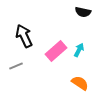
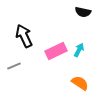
pink rectangle: rotated 15 degrees clockwise
gray line: moved 2 px left
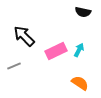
black arrow: rotated 20 degrees counterclockwise
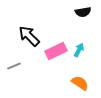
black semicircle: rotated 21 degrees counterclockwise
black arrow: moved 5 px right
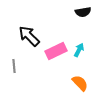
gray line: rotated 72 degrees counterclockwise
orange semicircle: rotated 12 degrees clockwise
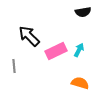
orange semicircle: rotated 30 degrees counterclockwise
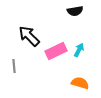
black semicircle: moved 8 px left, 1 px up
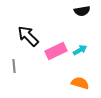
black semicircle: moved 7 px right
black arrow: moved 1 px left
cyan arrow: moved 1 px right; rotated 32 degrees clockwise
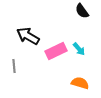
black semicircle: rotated 63 degrees clockwise
black arrow: rotated 15 degrees counterclockwise
cyan arrow: moved 1 px left, 1 px up; rotated 80 degrees clockwise
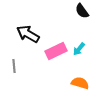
black arrow: moved 2 px up
cyan arrow: rotated 80 degrees clockwise
